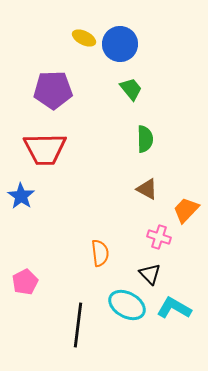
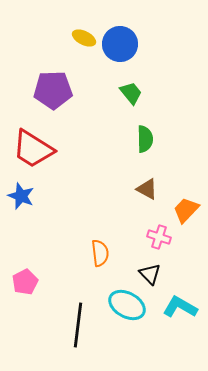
green trapezoid: moved 4 px down
red trapezoid: moved 12 px left; rotated 33 degrees clockwise
blue star: rotated 12 degrees counterclockwise
cyan L-shape: moved 6 px right, 1 px up
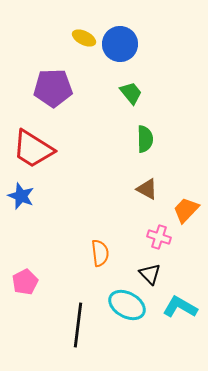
purple pentagon: moved 2 px up
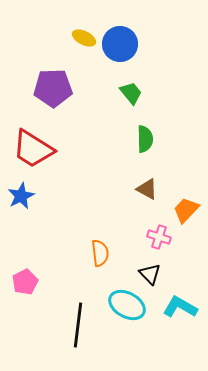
blue star: rotated 24 degrees clockwise
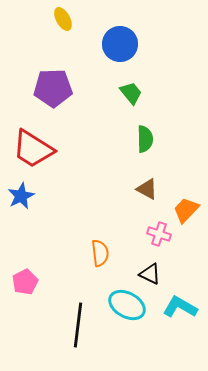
yellow ellipse: moved 21 px left, 19 px up; rotated 35 degrees clockwise
pink cross: moved 3 px up
black triangle: rotated 20 degrees counterclockwise
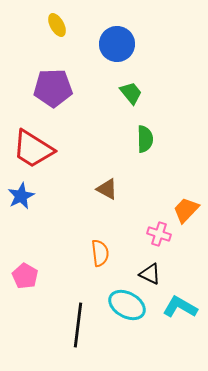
yellow ellipse: moved 6 px left, 6 px down
blue circle: moved 3 px left
brown triangle: moved 40 px left
pink pentagon: moved 6 px up; rotated 15 degrees counterclockwise
